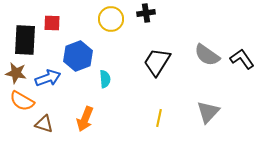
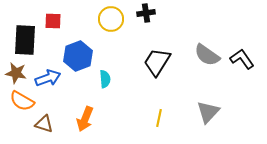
red square: moved 1 px right, 2 px up
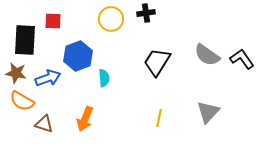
cyan semicircle: moved 1 px left, 1 px up
